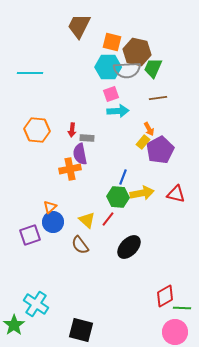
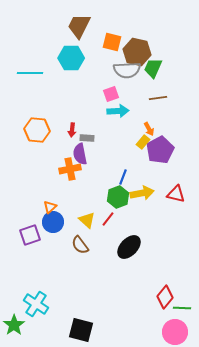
cyan hexagon: moved 37 px left, 9 px up
green hexagon: rotated 25 degrees counterclockwise
red diamond: moved 1 px down; rotated 20 degrees counterclockwise
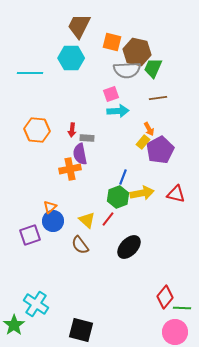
blue circle: moved 1 px up
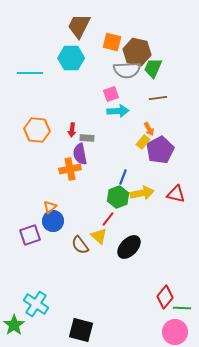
yellow triangle: moved 12 px right, 16 px down
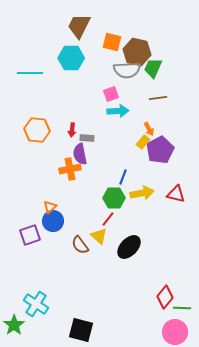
green hexagon: moved 4 px left, 1 px down; rotated 20 degrees clockwise
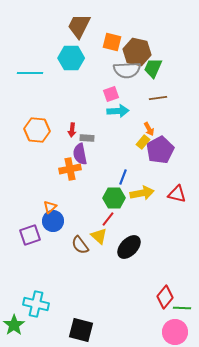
red triangle: moved 1 px right
cyan cross: rotated 20 degrees counterclockwise
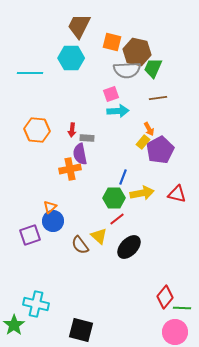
red line: moved 9 px right; rotated 14 degrees clockwise
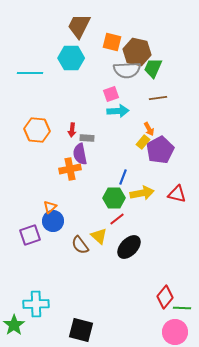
cyan cross: rotated 15 degrees counterclockwise
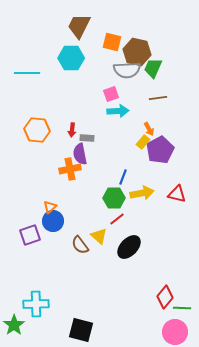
cyan line: moved 3 px left
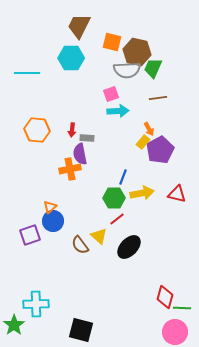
red diamond: rotated 25 degrees counterclockwise
